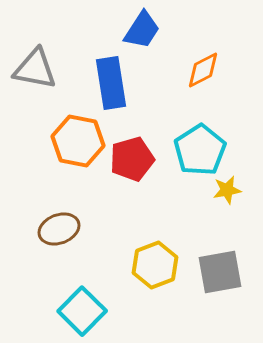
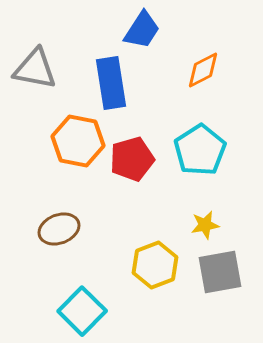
yellow star: moved 22 px left, 35 px down
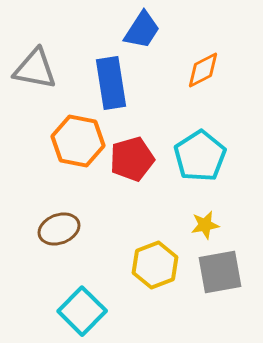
cyan pentagon: moved 6 px down
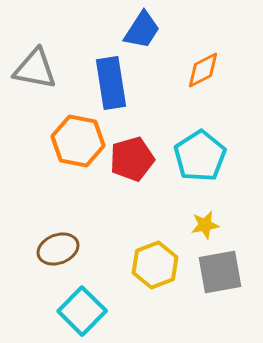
brown ellipse: moved 1 px left, 20 px down
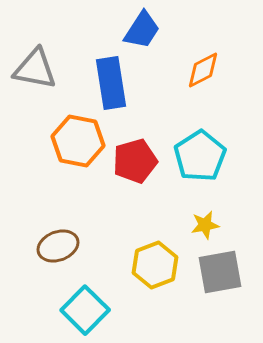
red pentagon: moved 3 px right, 2 px down
brown ellipse: moved 3 px up
cyan square: moved 3 px right, 1 px up
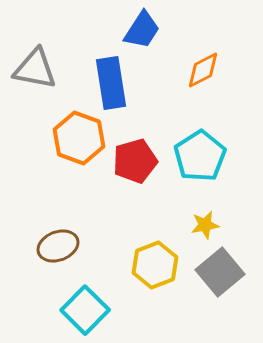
orange hexagon: moved 1 px right, 3 px up; rotated 9 degrees clockwise
gray square: rotated 30 degrees counterclockwise
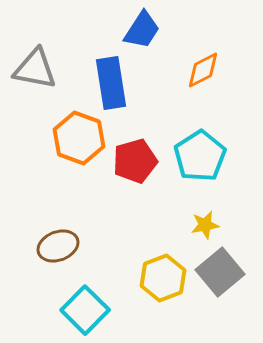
yellow hexagon: moved 8 px right, 13 px down
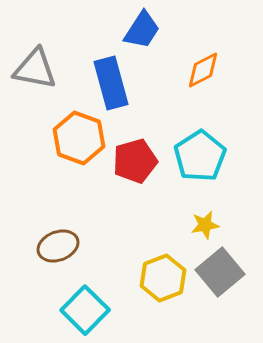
blue rectangle: rotated 6 degrees counterclockwise
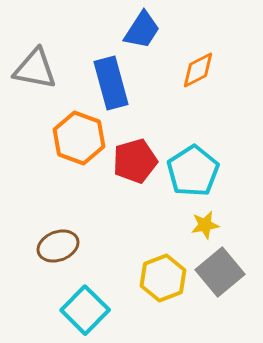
orange diamond: moved 5 px left
cyan pentagon: moved 7 px left, 15 px down
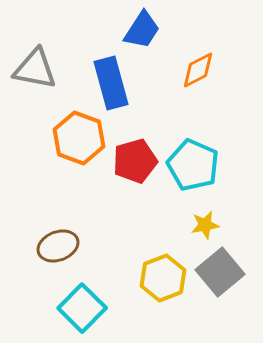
cyan pentagon: moved 6 px up; rotated 15 degrees counterclockwise
cyan square: moved 3 px left, 2 px up
